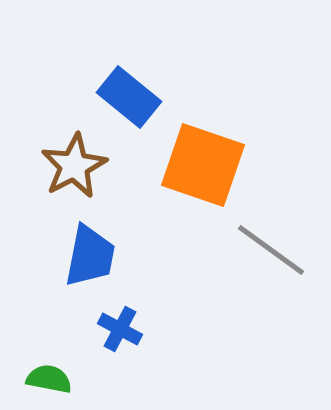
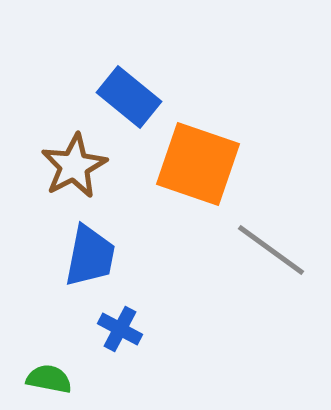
orange square: moved 5 px left, 1 px up
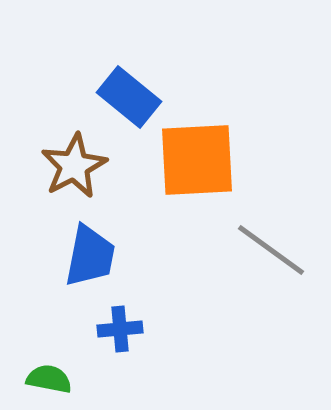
orange square: moved 1 px left, 4 px up; rotated 22 degrees counterclockwise
blue cross: rotated 33 degrees counterclockwise
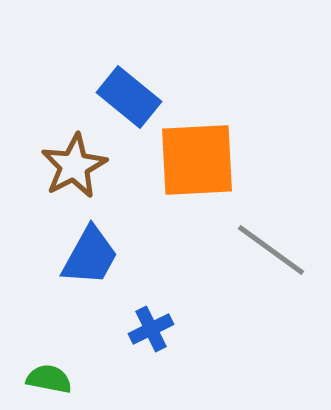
blue trapezoid: rotated 18 degrees clockwise
blue cross: moved 31 px right; rotated 21 degrees counterclockwise
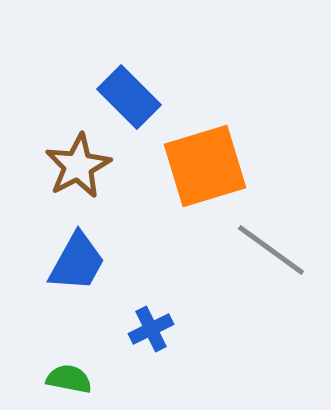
blue rectangle: rotated 6 degrees clockwise
orange square: moved 8 px right, 6 px down; rotated 14 degrees counterclockwise
brown star: moved 4 px right
blue trapezoid: moved 13 px left, 6 px down
green semicircle: moved 20 px right
